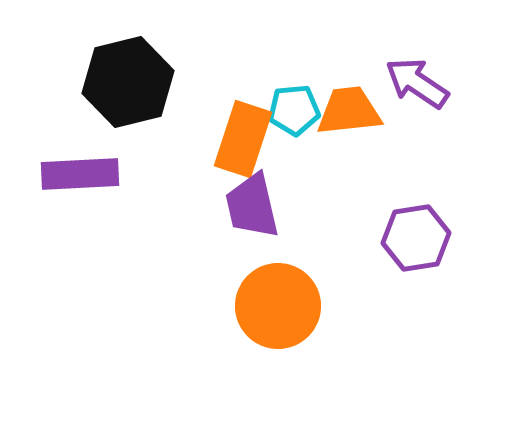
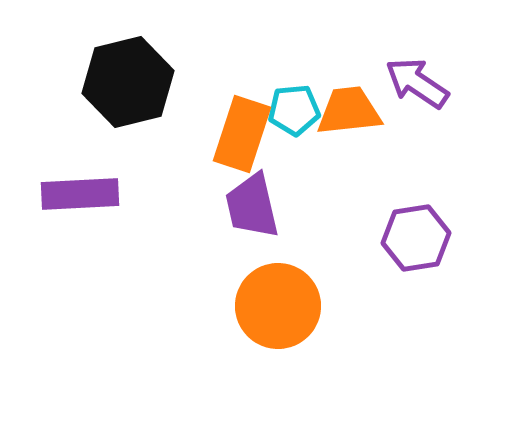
orange rectangle: moved 1 px left, 5 px up
purple rectangle: moved 20 px down
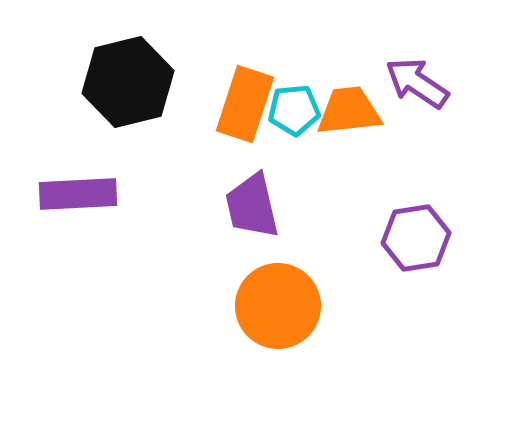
orange rectangle: moved 3 px right, 30 px up
purple rectangle: moved 2 px left
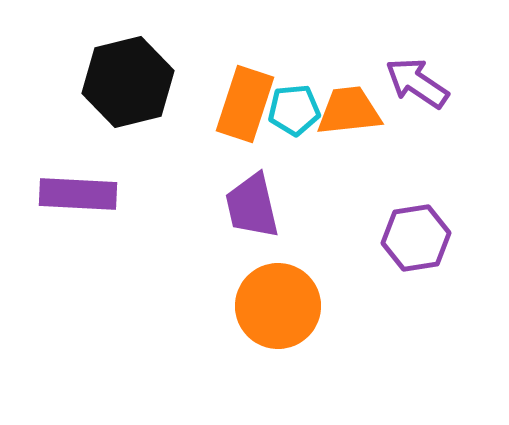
purple rectangle: rotated 6 degrees clockwise
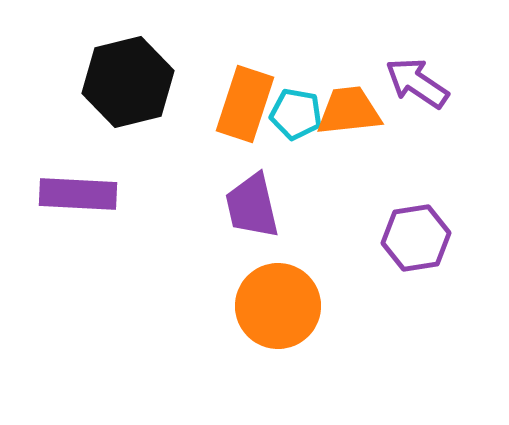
cyan pentagon: moved 2 px right, 4 px down; rotated 15 degrees clockwise
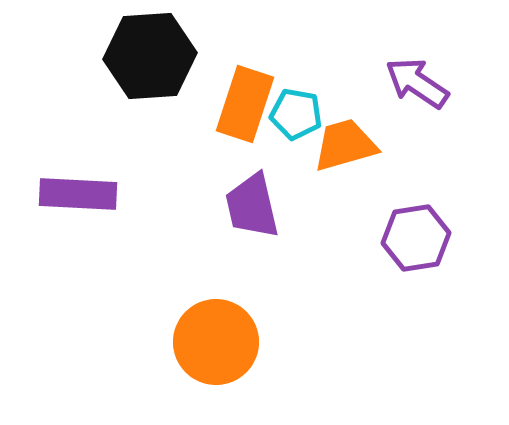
black hexagon: moved 22 px right, 26 px up; rotated 10 degrees clockwise
orange trapezoid: moved 4 px left, 34 px down; rotated 10 degrees counterclockwise
orange circle: moved 62 px left, 36 px down
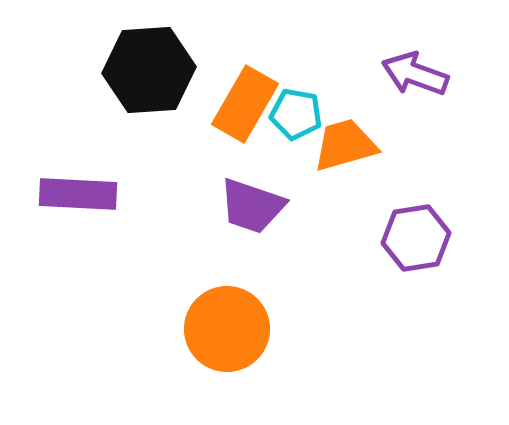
black hexagon: moved 1 px left, 14 px down
purple arrow: moved 2 px left, 9 px up; rotated 14 degrees counterclockwise
orange rectangle: rotated 12 degrees clockwise
purple trapezoid: rotated 58 degrees counterclockwise
orange circle: moved 11 px right, 13 px up
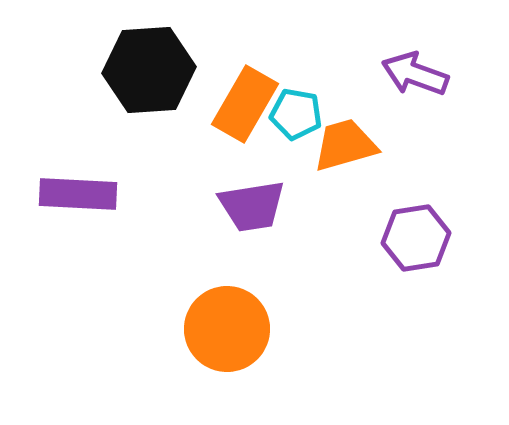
purple trapezoid: rotated 28 degrees counterclockwise
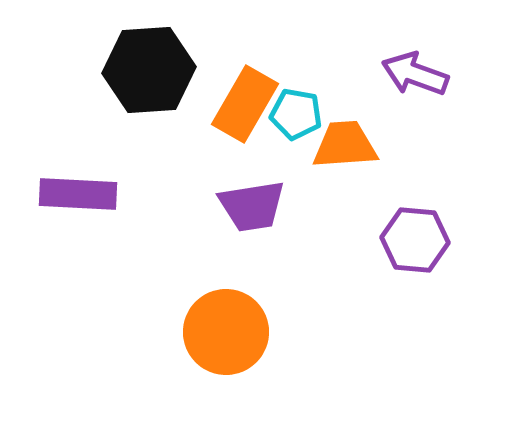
orange trapezoid: rotated 12 degrees clockwise
purple hexagon: moved 1 px left, 2 px down; rotated 14 degrees clockwise
orange circle: moved 1 px left, 3 px down
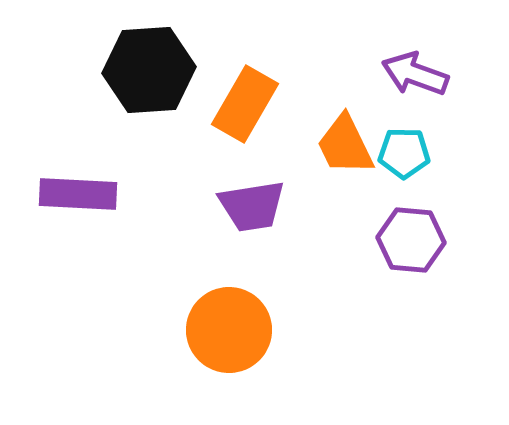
cyan pentagon: moved 108 px right, 39 px down; rotated 9 degrees counterclockwise
orange trapezoid: rotated 112 degrees counterclockwise
purple hexagon: moved 4 px left
orange circle: moved 3 px right, 2 px up
